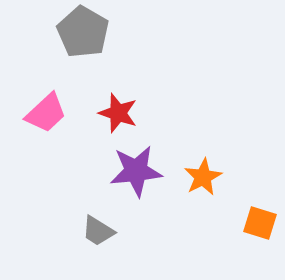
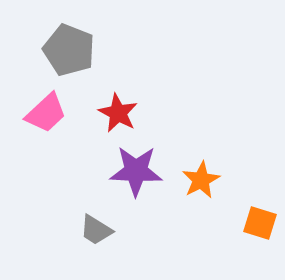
gray pentagon: moved 14 px left, 18 px down; rotated 9 degrees counterclockwise
red star: rotated 9 degrees clockwise
purple star: rotated 8 degrees clockwise
orange star: moved 2 px left, 3 px down
gray trapezoid: moved 2 px left, 1 px up
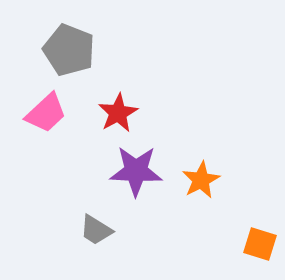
red star: rotated 15 degrees clockwise
orange square: moved 21 px down
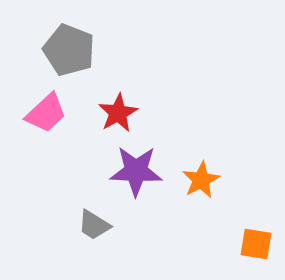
gray trapezoid: moved 2 px left, 5 px up
orange square: moved 4 px left; rotated 8 degrees counterclockwise
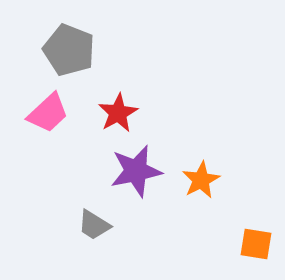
pink trapezoid: moved 2 px right
purple star: rotated 14 degrees counterclockwise
